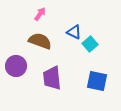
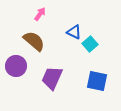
brown semicircle: moved 6 px left; rotated 20 degrees clockwise
purple trapezoid: rotated 30 degrees clockwise
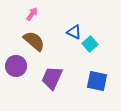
pink arrow: moved 8 px left
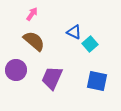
purple circle: moved 4 px down
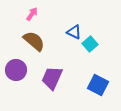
blue square: moved 1 px right, 4 px down; rotated 15 degrees clockwise
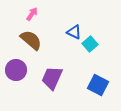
brown semicircle: moved 3 px left, 1 px up
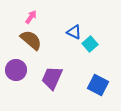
pink arrow: moved 1 px left, 3 px down
